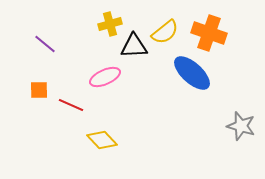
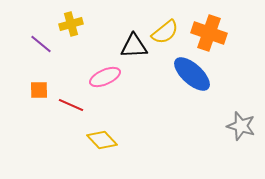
yellow cross: moved 39 px left
purple line: moved 4 px left
blue ellipse: moved 1 px down
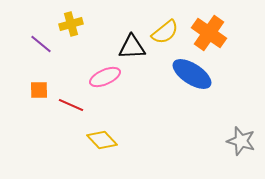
orange cross: rotated 16 degrees clockwise
black triangle: moved 2 px left, 1 px down
blue ellipse: rotated 9 degrees counterclockwise
gray star: moved 15 px down
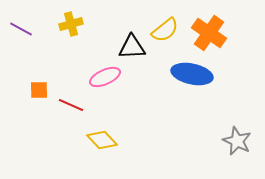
yellow semicircle: moved 2 px up
purple line: moved 20 px left, 15 px up; rotated 10 degrees counterclockwise
blue ellipse: rotated 21 degrees counterclockwise
gray star: moved 4 px left; rotated 8 degrees clockwise
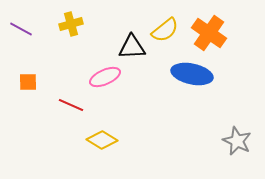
orange square: moved 11 px left, 8 px up
yellow diamond: rotated 16 degrees counterclockwise
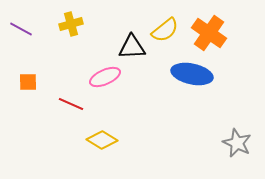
red line: moved 1 px up
gray star: moved 2 px down
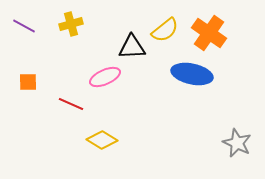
purple line: moved 3 px right, 3 px up
